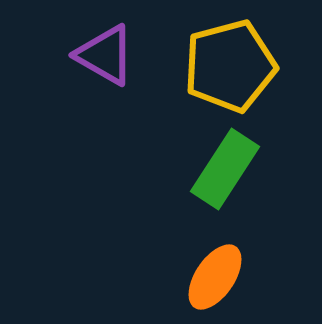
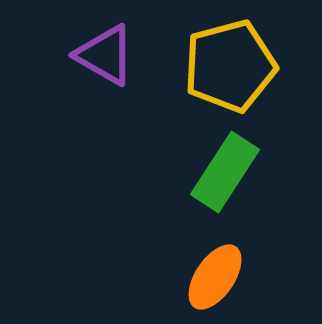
green rectangle: moved 3 px down
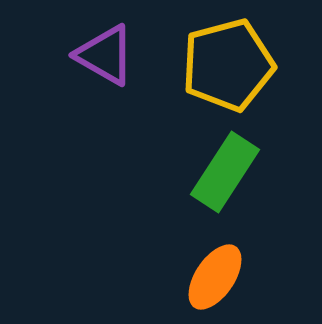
yellow pentagon: moved 2 px left, 1 px up
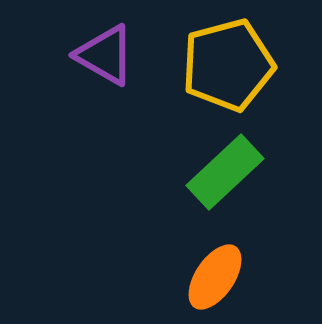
green rectangle: rotated 14 degrees clockwise
